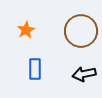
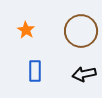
orange star: rotated 12 degrees counterclockwise
blue rectangle: moved 2 px down
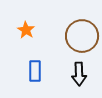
brown circle: moved 1 px right, 5 px down
black arrow: moved 5 px left; rotated 80 degrees counterclockwise
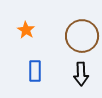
black arrow: moved 2 px right
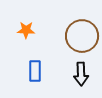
orange star: rotated 30 degrees counterclockwise
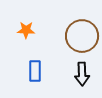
black arrow: moved 1 px right
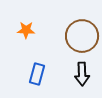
blue rectangle: moved 2 px right, 3 px down; rotated 15 degrees clockwise
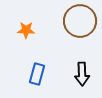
brown circle: moved 2 px left, 15 px up
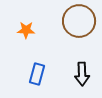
brown circle: moved 1 px left
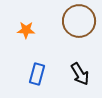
black arrow: moved 2 px left; rotated 30 degrees counterclockwise
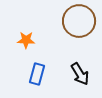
orange star: moved 10 px down
